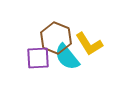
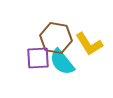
brown hexagon: rotated 12 degrees counterclockwise
cyan semicircle: moved 5 px left, 5 px down
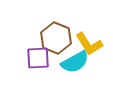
brown hexagon: rotated 12 degrees clockwise
cyan semicircle: moved 13 px right; rotated 80 degrees counterclockwise
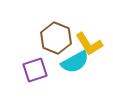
purple square: moved 3 px left, 12 px down; rotated 15 degrees counterclockwise
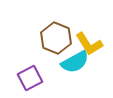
purple square: moved 5 px left, 8 px down; rotated 10 degrees counterclockwise
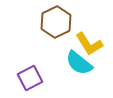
brown hexagon: moved 16 px up; rotated 12 degrees clockwise
cyan semicircle: moved 4 px right, 1 px down; rotated 68 degrees clockwise
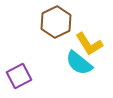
purple square: moved 11 px left, 2 px up
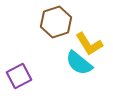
brown hexagon: rotated 8 degrees clockwise
